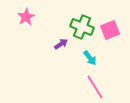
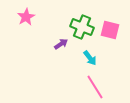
pink square: rotated 36 degrees clockwise
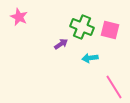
pink star: moved 7 px left; rotated 18 degrees counterclockwise
cyan arrow: rotated 119 degrees clockwise
pink line: moved 19 px right
